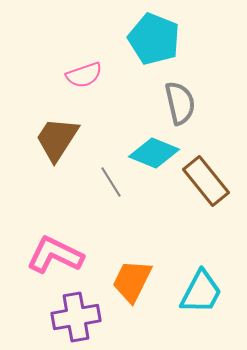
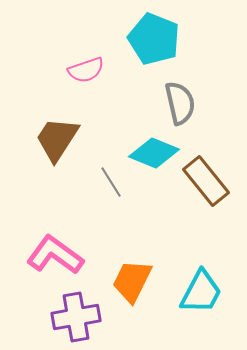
pink semicircle: moved 2 px right, 5 px up
pink L-shape: rotated 10 degrees clockwise
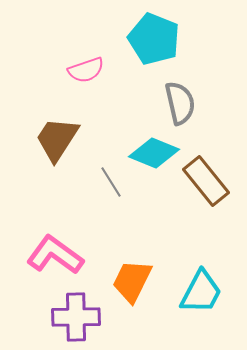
purple cross: rotated 9 degrees clockwise
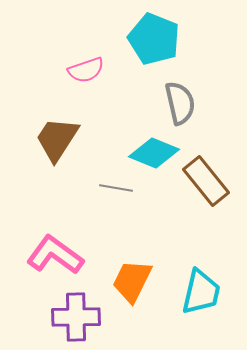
gray line: moved 5 px right, 6 px down; rotated 48 degrees counterclockwise
cyan trapezoid: rotated 15 degrees counterclockwise
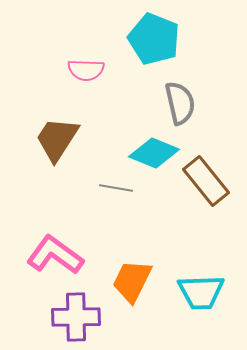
pink semicircle: rotated 21 degrees clockwise
cyan trapezoid: rotated 75 degrees clockwise
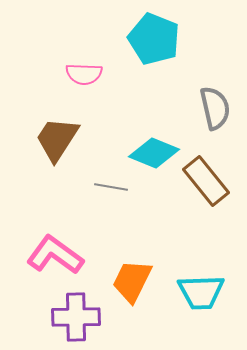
pink semicircle: moved 2 px left, 4 px down
gray semicircle: moved 35 px right, 5 px down
gray line: moved 5 px left, 1 px up
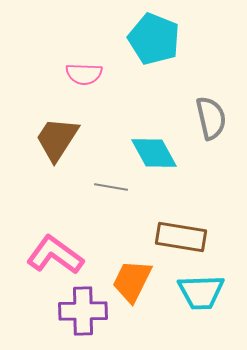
gray semicircle: moved 4 px left, 10 px down
cyan diamond: rotated 39 degrees clockwise
brown rectangle: moved 25 px left, 56 px down; rotated 42 degrees counterclockwise
purple cross: moved 7 px right, 6 px up
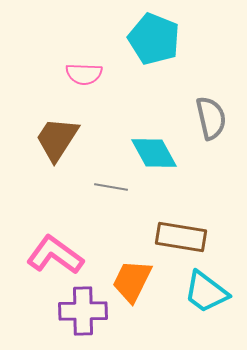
cyan trapezoid: moved 5 px right; rotated 39 degrees clockwise
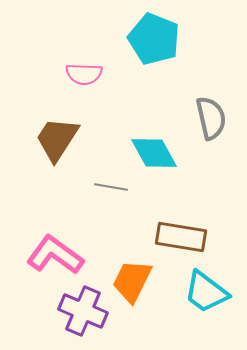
purple cross: rotated 24 degrees clockwise
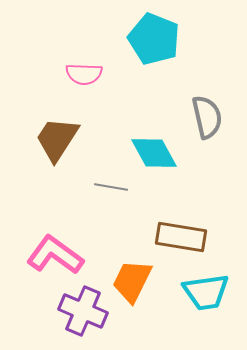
gray semicircle: moved 4 px left, 1 px up
cyan trapezoid: rotated 45 degrees counterclockwise
